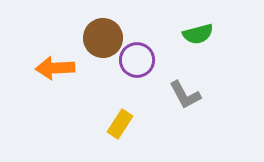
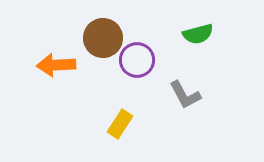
orange arrow: moved 1 px right, 3 px up
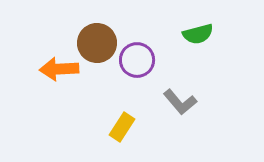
brown circle: moved 6 px left, 5 px down
orange arrow: moved 3 px right, 4 px down
gray L-shape: moved 5 px left, 7 px down; rotated 12 degrees counterclockwise
yellow rectangle: moved 2 px right, 3 px down
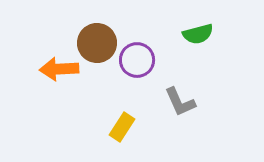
gray L-shape: rotated 16 degrees clockwise
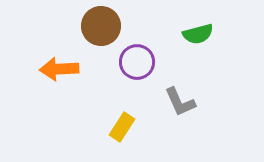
brown circle: moved 4 px right, 17 px up
purple circle: moved 2 px down
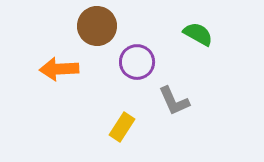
brown circle: moved 4 px left
green semicircle: rotated 136 degrees counterclockwise
gray L-shape: moved 6 px left, 1 px up
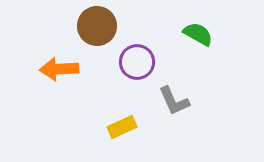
yellow rectangle: rotated 32 degrees clockwise
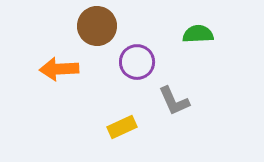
green semicircle: rotated 32 degrees counterclockwise
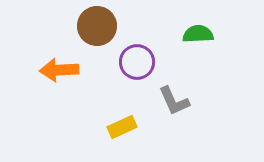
orange arrow: moved 1 px down
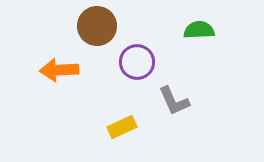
green semicircle: moved 1 px right, 4 px up
